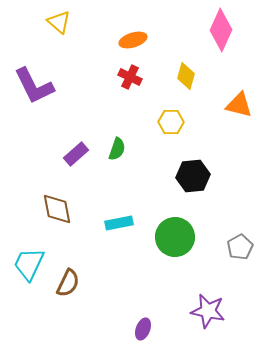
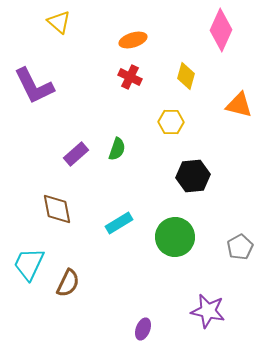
cyan rectangle: rotated 20 degrees counterclockwise
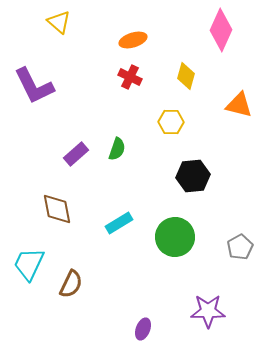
brown semicircle: moved 3 px right, 1 px down
purple star: rotated 12 degrees counterclockwise
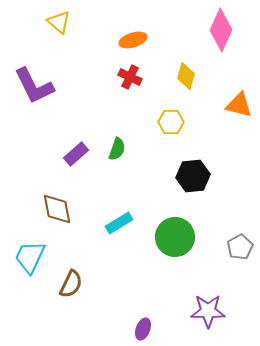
cyan trapezoid: moved 1 px right, 7 px up
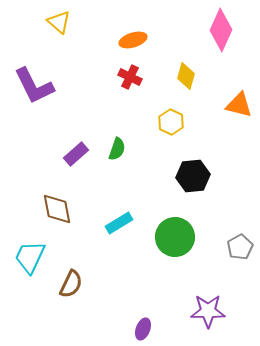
yellow hexagon: rotated 25 degrees clockwise
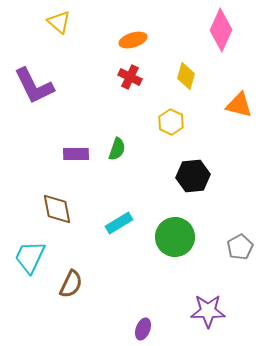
purple rectangle: rotated 40 degrees clockwise
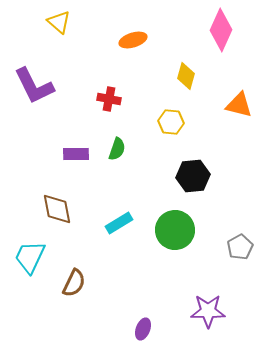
red cross: moved 21 px left, 22 px down; rotated 15 degrees counterclockwise
yellow hexagon: rotated 20 degrees counterclockwise
green circle: moved 7 px up
brown semicircle: moved 3 px right, 1 px up
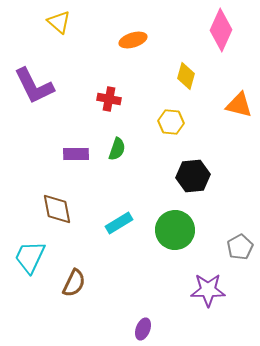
purple star: moved 21 px up
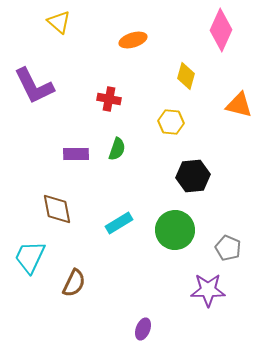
gray pentagon: moved 12 px left, 1 px down; rotated 20 degrees counterclockwise
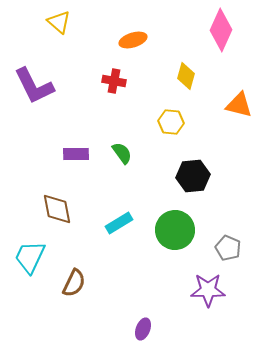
red cross: moved 5 px right, 18 px up
green semicircle: moved 5 px right, 4 px down; rotated 55 degrees counterclockwise
